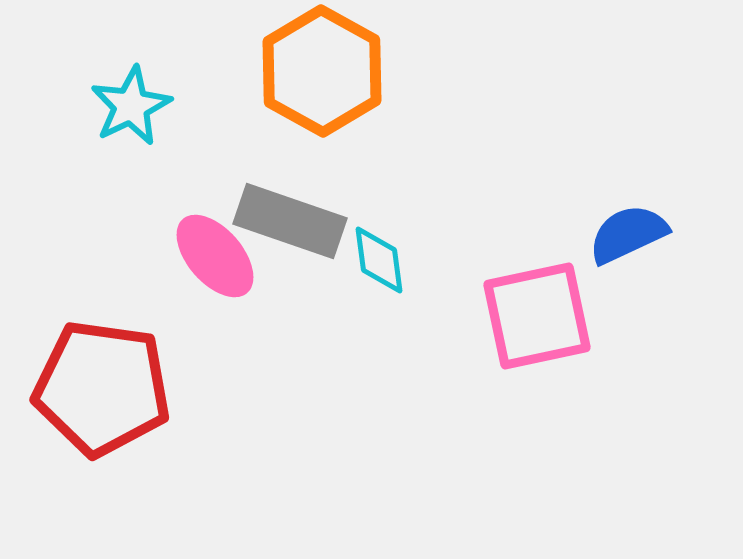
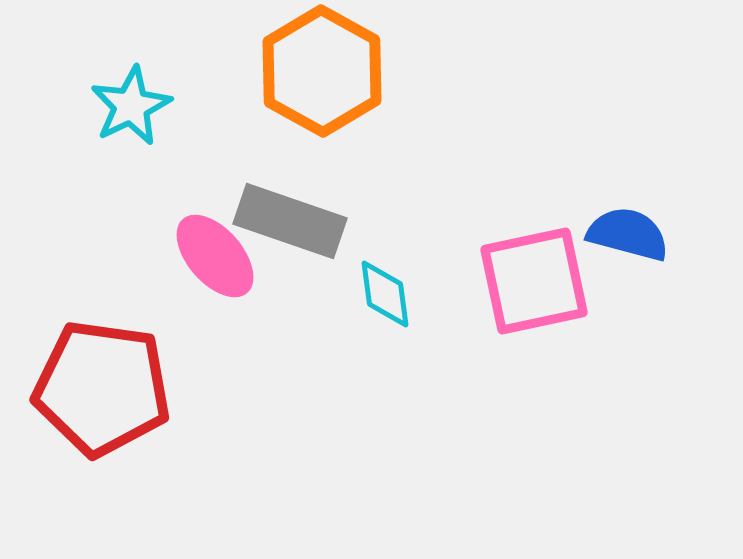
blue semicircle: rotated 40 degrees clockwise
cyan diamond: moved 6 px right, 34 px down
pink square: moved 3 px left, 35 px up
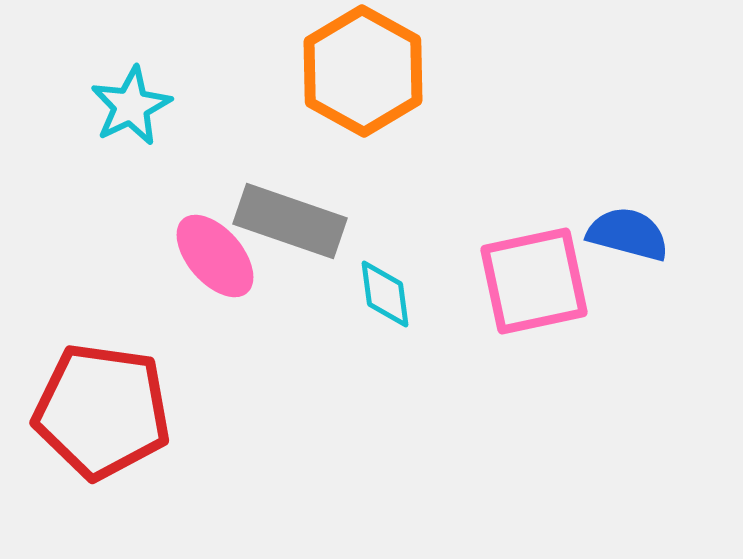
orange hexagon: moved 41 px right
red pentagon: moved 23 px down
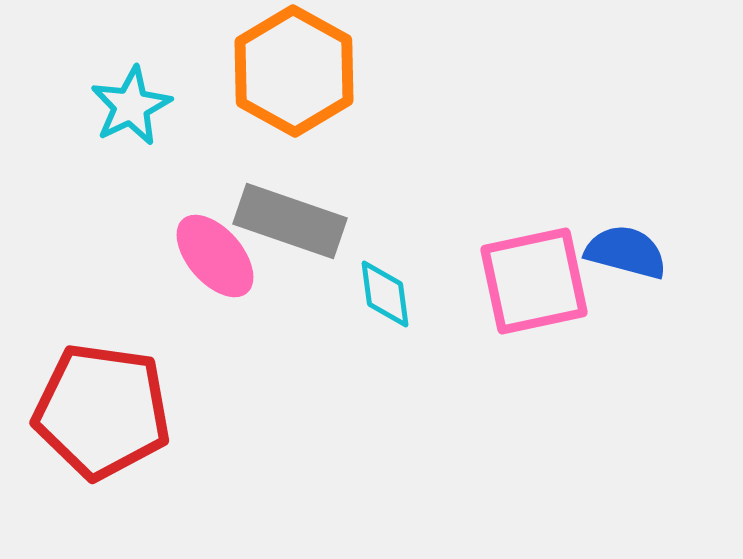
orange hexagon: moved 69 px left
blue semicircle: moved 2 px left, 18 px down
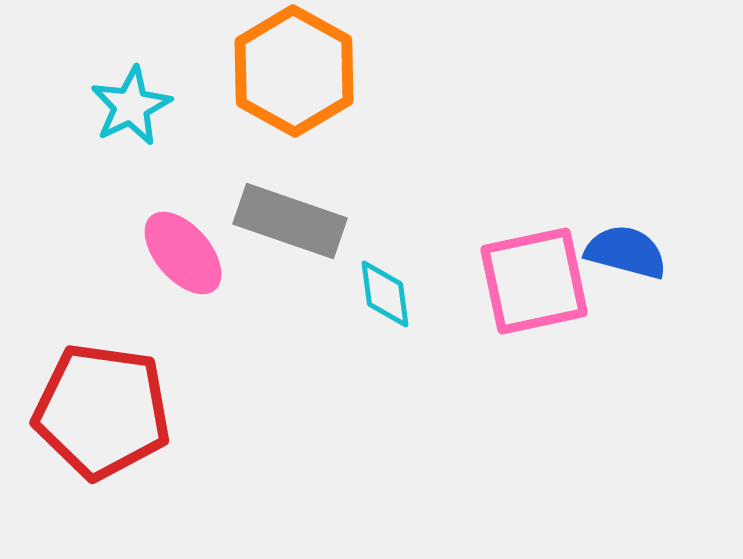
pink ellipse: moved 32 px left, 3 px up
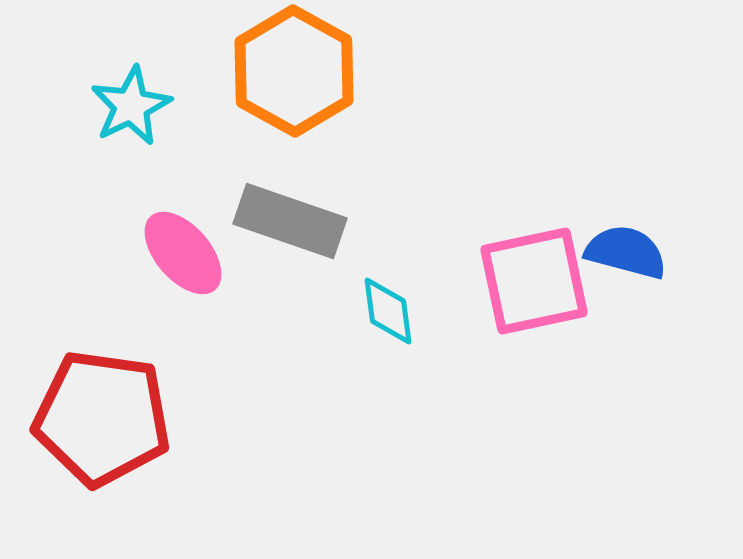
cyan diamond: moved 3 px right, 17 px down
red pentagon: moved 7 px down
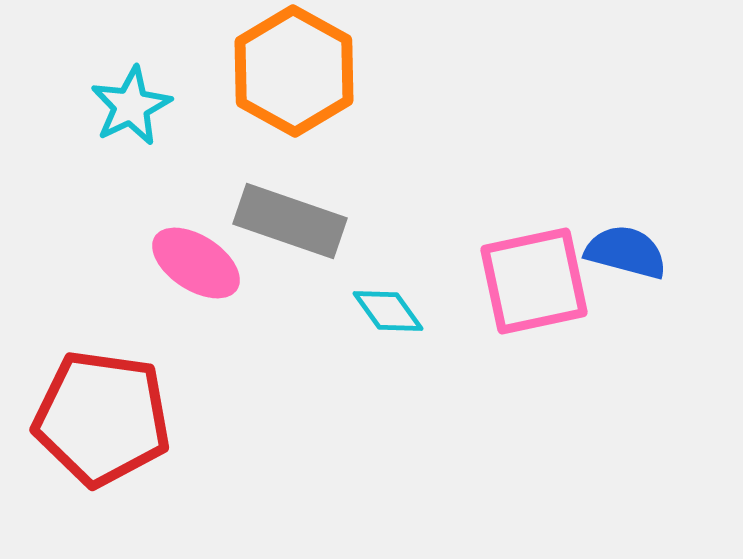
pink ellipse: moved 13 px right, 10 px down; rotated 16 degrees counterclockwise
cyan diamond: rotated 28 degrees counterclockwise
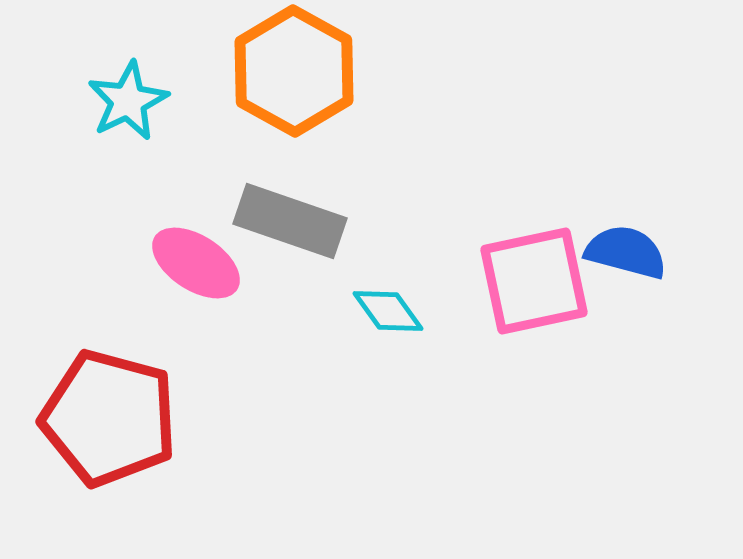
cyan star: moved 3 px left, 5 px up
red pentagon: moved 7 px right; rotated 7 degrees clockwise
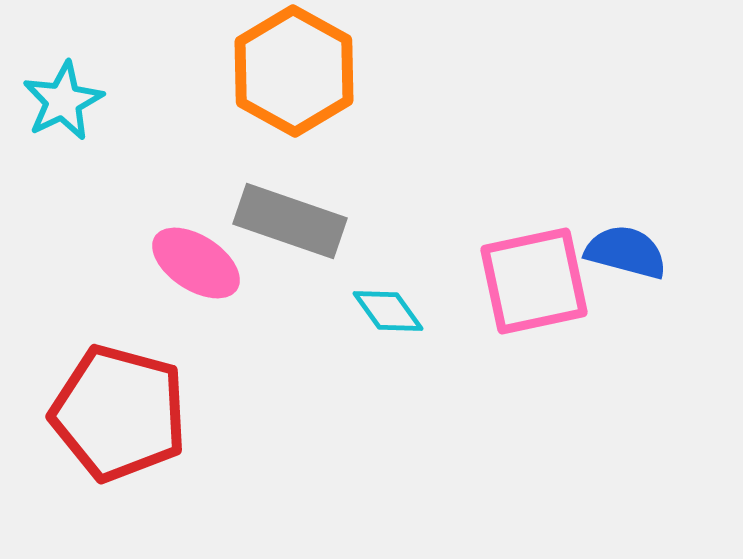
cyan star: moved 65 px left
red pentagon: moved 10 px right, 5 px up
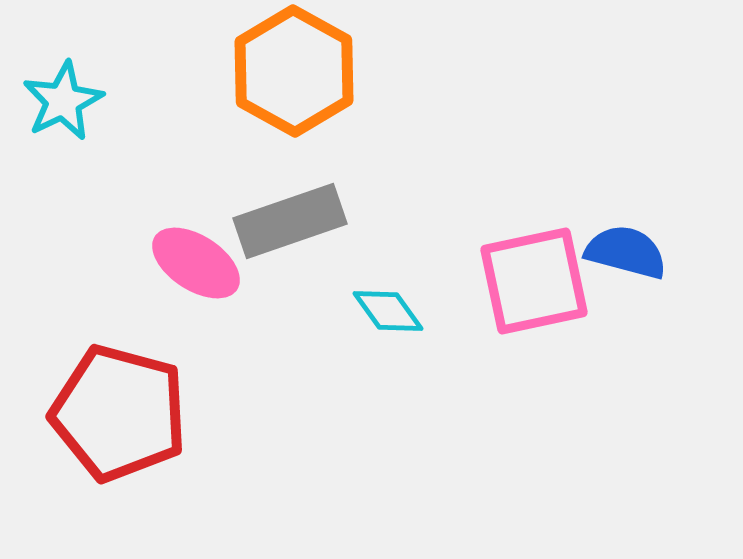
gray rectangle: rotated 38 degrees counterclockwise
